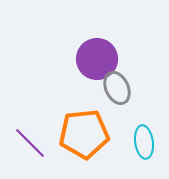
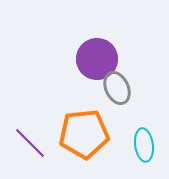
cyan ellipse: moved 3 px down
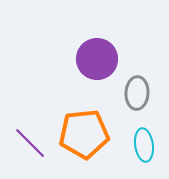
gray ellipse: moved 20 px right, 5 px down; rotated 28 degrees clockwise
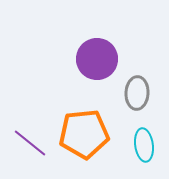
purple line: rotated 6 degrees counterclockwise
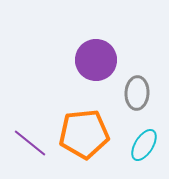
purple circle: moved 1 px left, 1 px down
cyan ellipse: rotated 40 degrees clockwise
